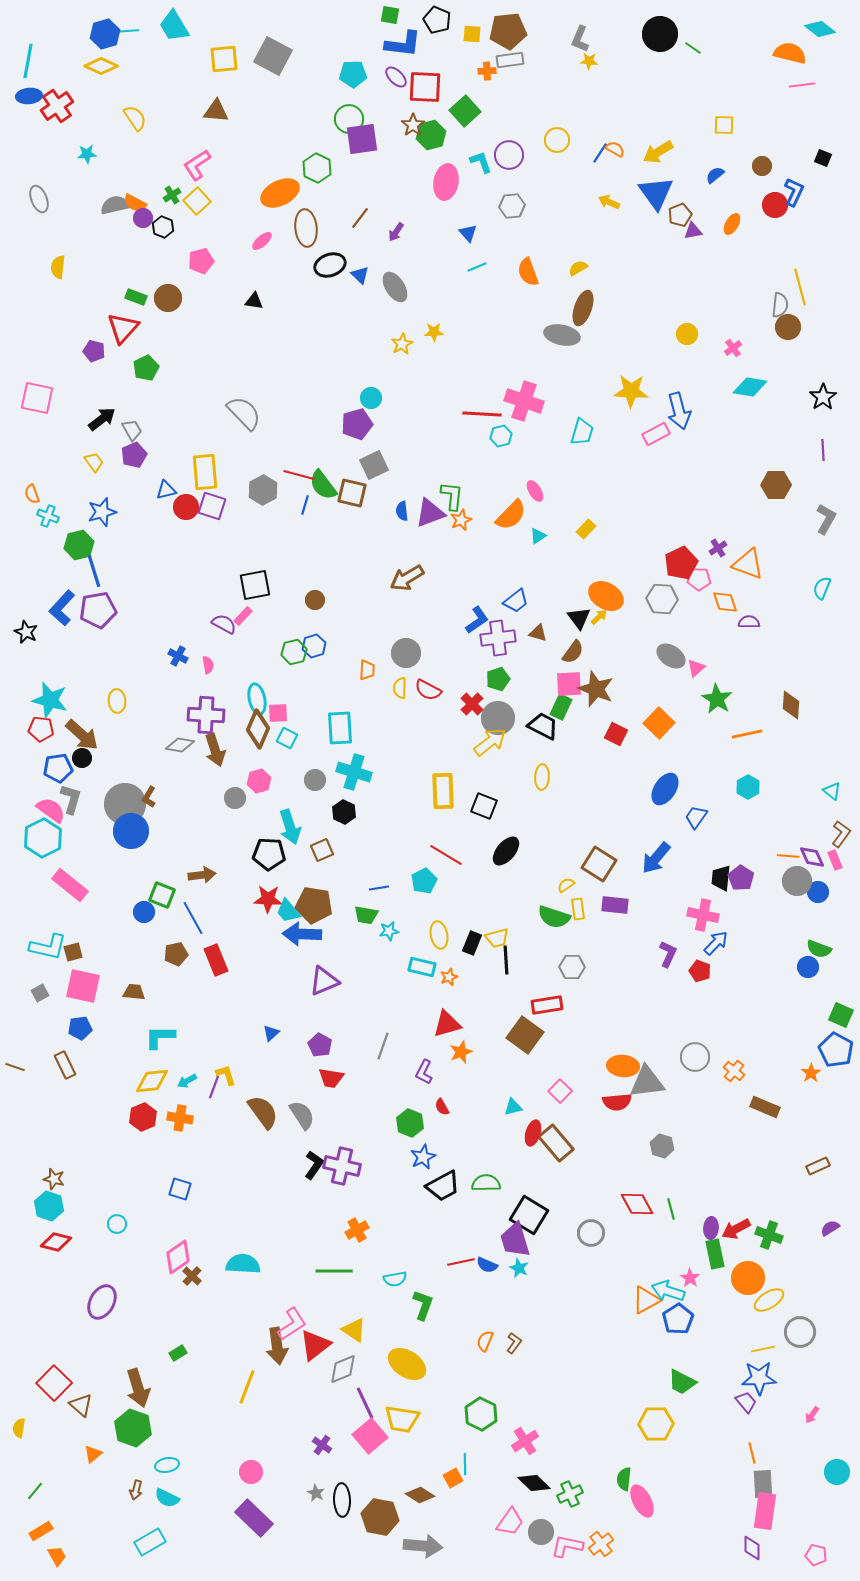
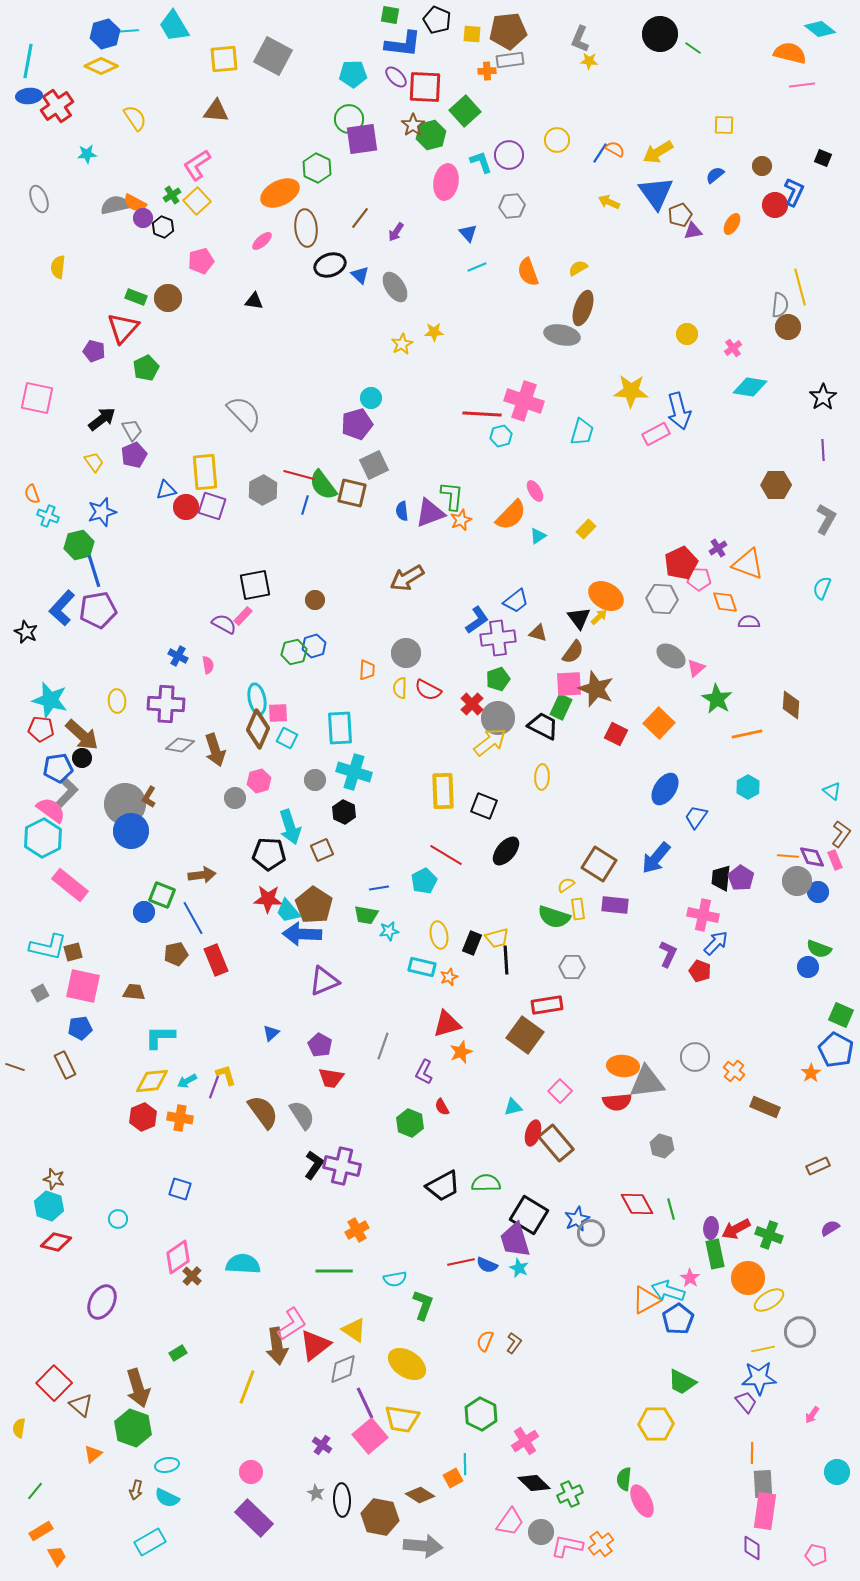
purple cross at (206, 715): moved 40 px left, 11 px up
gray L-shape at (71, 799): moved 4 px left, 7 px up; rotated 28 degrees clockwise
brown pentagon at (314, 905): rotated 24 degrees clockwise
blue star at (423, 1157): moved 154 px right, 62 px down
cyan circle at (117, 1224): moved 1 px right, 5 px up
orange line at (752, 1453): rotated 15 degrees clockwise
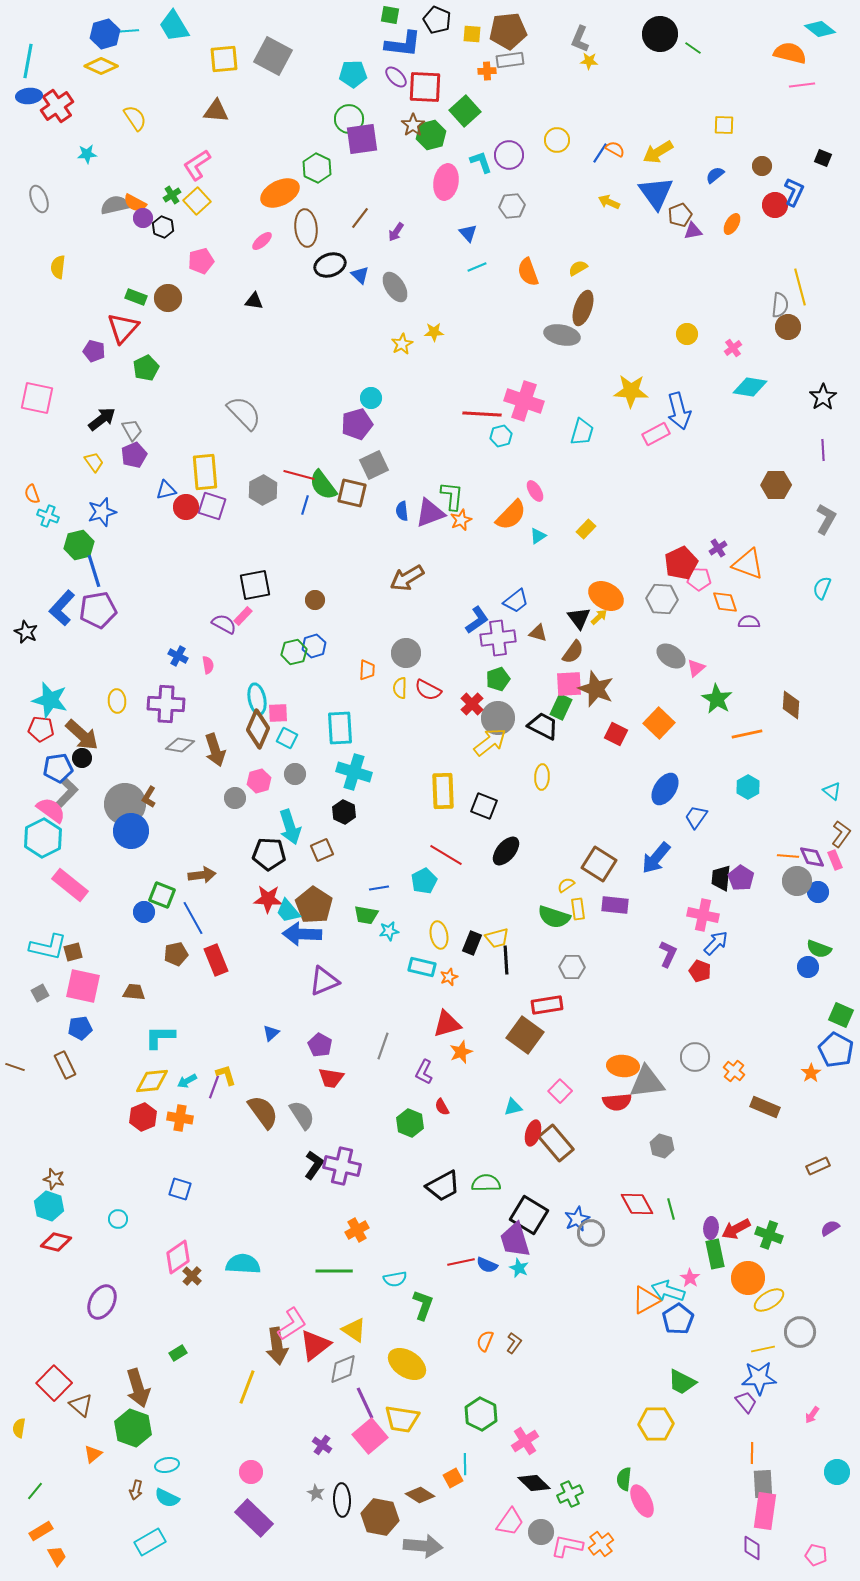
gray circle at (315, 780): moved 20 px left, 6 px up
